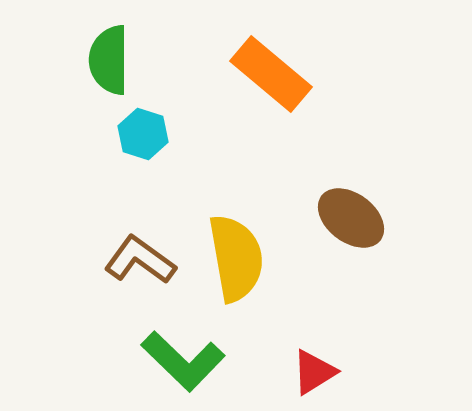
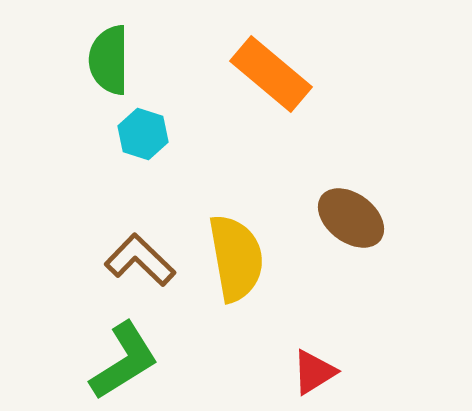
brown L-shape: rotated 8 degrees clockwise
green L-shape: moved 59 px left; rotated 76 degrees counterclockwise
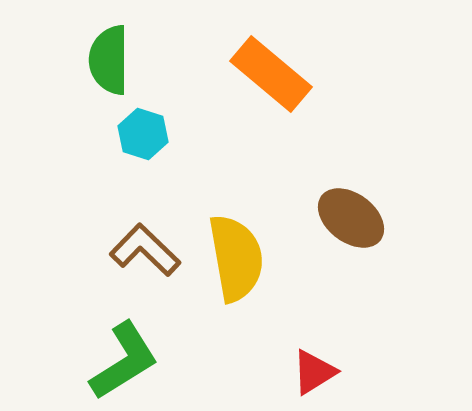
brown L-shape: moved 5 px right, 10 px up
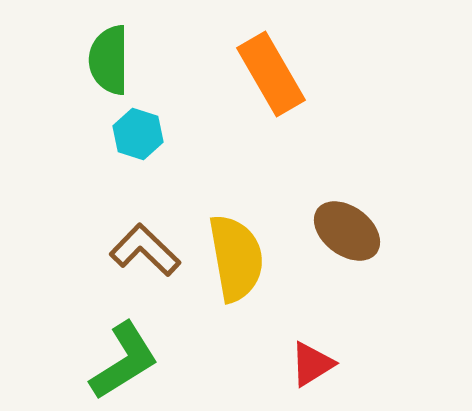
orange rectangle: rotated 20 degrees clockwise
cyan hexagon: moved 5 px left
brown ellipse: moved 4 px left, 13 px down
red triangle: moved 2 px left, 8 px up
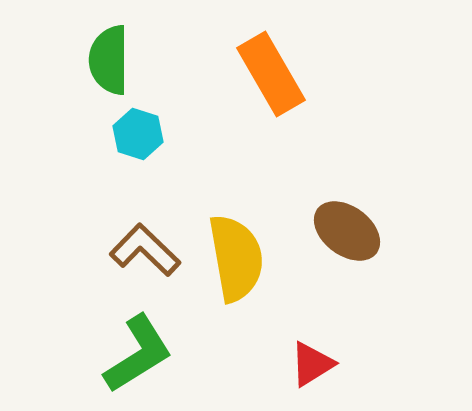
green L-shape: moved 14 px right, 7 px up
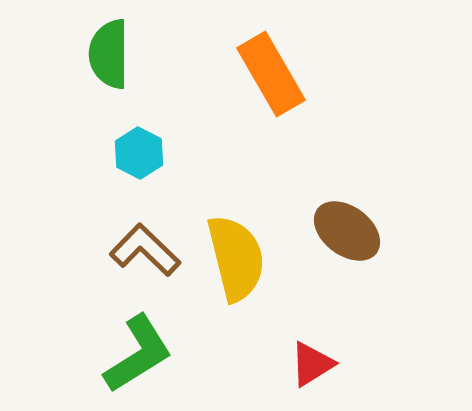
green semicircle: moved 6 px up
cyan hexagon: moved 1 px right, 19 px down; rotated 9 degrees clockwise
yellow semicircle: rotated 4 degrees counterclockwise
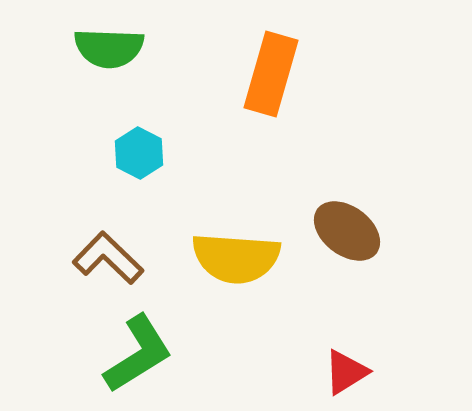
green semicircle: moved 6 px up; rotated 88 degrees counterclockwise
orange rectangle: rotated 46 degrees clockwise
brown L-shape: moved 37 px left, 8 px down
yellow semicircle: rotated 108 degrees clockwise
red triangle: moved 34 px right, 8 px down
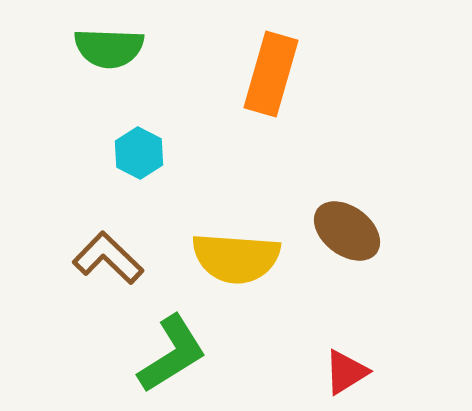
green L-shape: moved 34 px right
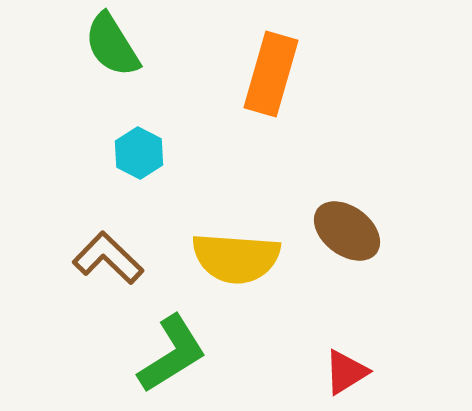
green semicircle: moved 3 px right, 3 px up; rotated 56 degrees clockwise
